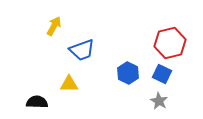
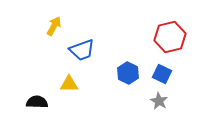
red hexagon: moved 6 px up
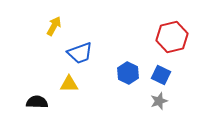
red hexagon: moved 2 px right
blue trapezoid: moved 2 px left, 3 px down
blue square: moved 1 px left, 1 px down
gray star: rotated 24 degrees clockwise
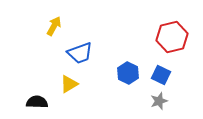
yellow triangle: rotated 30 degrees counterclockwise
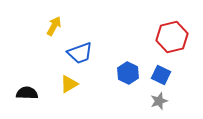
black semicircle: moved 10 px left, 9 px up
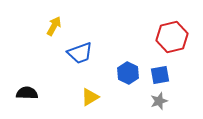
blue square: moved 1 px left; rotated 36 degrees counterclockwise
yellow triangle: moved 21 px right, 13 px down
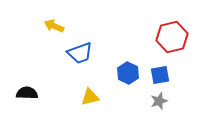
yellow arrow: rotated 96 degrees counterclockwise
yellow triangle: rotated 18 degrees clockwise
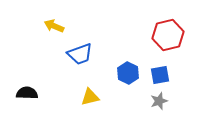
red hexagon: moved 4 px left, 2 px up
blue trapezoid: moved 1 px down
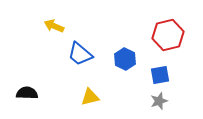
blue trapezoid: rotated 60 degrees clockwise
blue hexagon: moved 3 px left, 14 px up
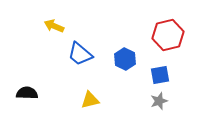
yellow triangle: moved 3 px down
